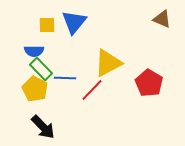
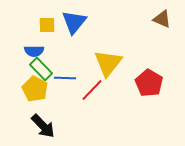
yellow triangle: rotated 24 degrees counterclockwise
black arrow: moved 1 px up
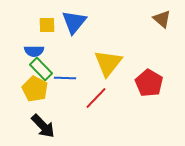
brown triangle: rotated 18 degrees clockwise
red line: moved 4 px right, 8 px down
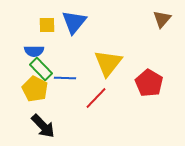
brown triangle: rotated 30 degrees clockwise
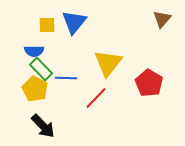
blue line: moved 1 px right
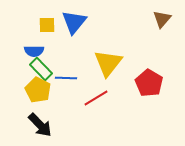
yellow pentagon: moved 3 px right, 1 px down
red line: rotated 15 degrees clockwise
black arrow: moved 3 px left, 1 px up
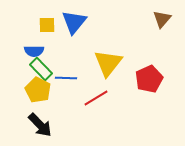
red pentagon: moved 4 px up; rotated 16 degrees clockwise
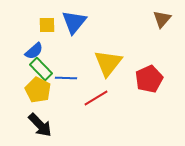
blue semicircle: rotated 42 degrees counterclockwise
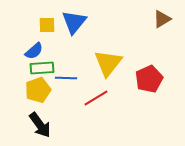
brown triangle: rotated 18 degrees clockwise
green rectangle: moved 1 px right, 1 px up; rotated 50 degrees counterclockwise
yellow pentagon: rotated 25 degrees clockwise
black arrow: rotated 8 degrees clockwise
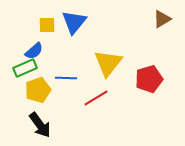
green rectangle: moved 17 px left; rotated 20 degrees counterclockwise
red pentagon: rotated 8 degrees clockwise
